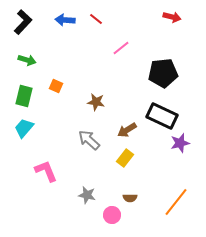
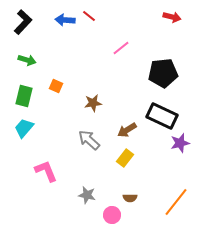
red line: moved 7 px left, 3 px up
brown star: moved 3 px left, 1 px down; rotated 18 degrees counterclockwise
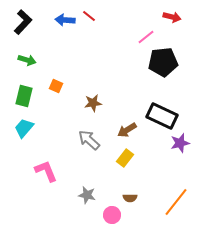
pink line: moved 25 px right, 11 px up
black pentagon: moved 11 px up
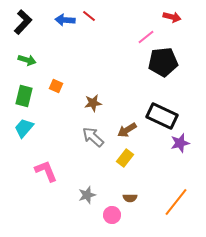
gray arrow: moved 4 px right, 3 px up
gray star: rotated 30 degrees counterclockwise
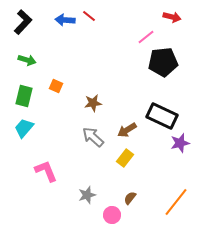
brown semicircle: rotated 128 degrees clockwise
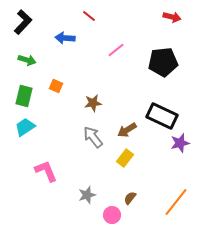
blue arrow: moved 18 px down
pink line: moved 30 px left, 13 px down
cyan trapezoid: moved 1 px right, 1 px up; rotated 15 degrees clockwise
gray arrow: rotated 10 degrees clockwise
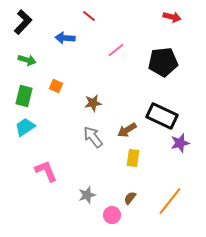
yellow rectangle: moved 8 px right; rotated 30 degrees counterclockwise
orange line: moved 6 px left, 1 px up
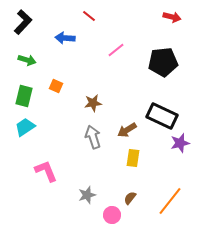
gray arrow: rotated 20 degrees clockwise
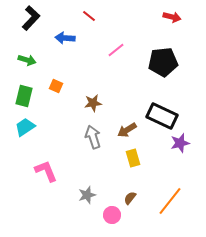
black L-shape: moved 8 px right, 4 px up
yellow rectangle: rotated 24 degrees counterclockwise
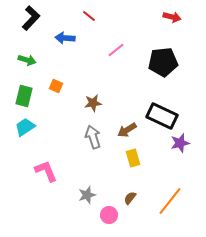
pink circle: moved 3 px left
